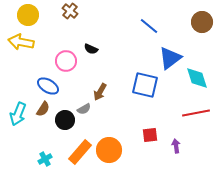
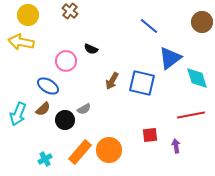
blue square: moved 3 px left, 2 px up
brown arrow: moved 12 px right, 11 px up
brown semicircle: rotated 14 degrees clockwise
red line: moved 5 px left, 2 px down
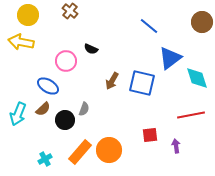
gray semicircle: rotated 40 degrees counterclockwise
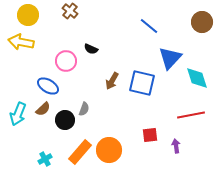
blue triangle: rotated 10 degrees counterclockwise
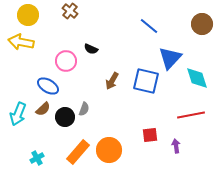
brown circle: moved 2 px down
blue square: moved 4 px right, 2 px up
black circle: moved 3 px up
orange rectangle: moved 2 px left
cyan cross: moved 8 px left, 1 px up
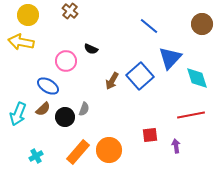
blue square: moved 6 px left, 5 px up; rotated 36 degrees clockwise
cyan cross: moved 1 px left, 2 px up
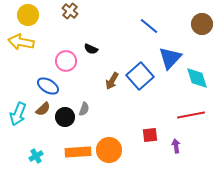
orange rectangle: rotated 45 degrees clockwise
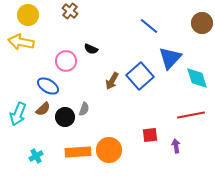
brown circle: moved 1 px up
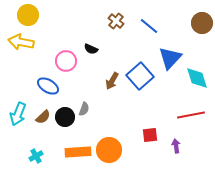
brown cross: moved 46 px right, 10 px down
brown semicircle: moved 8 px down
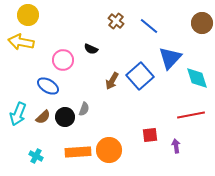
pink circle: moved 3 px left, 1 px up
cyan cross: rotated 32 degrees counterclockwise
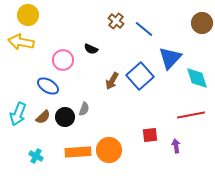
blue line: moved 5 px left, 3 px down
